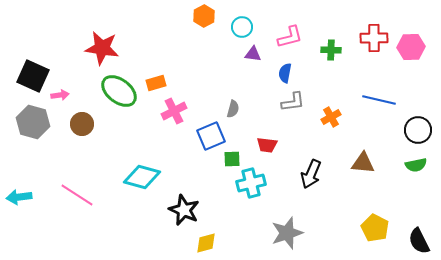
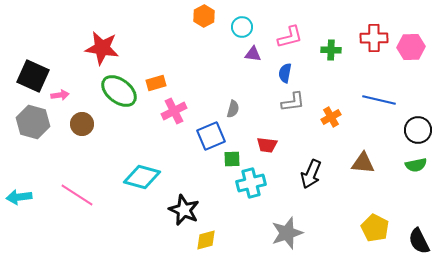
yellow diamond: moved 3 px up
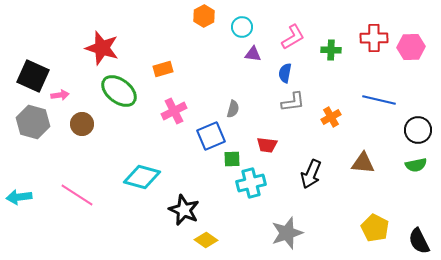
pink L-shape: moved 3 px right; rotated 16 degrees counterclockwise
red star: rotated 8 degrees clockwise
orange rectangle: moved 7 px right, 14 px up
yellow diamond: rotated 50 degrees clockwise
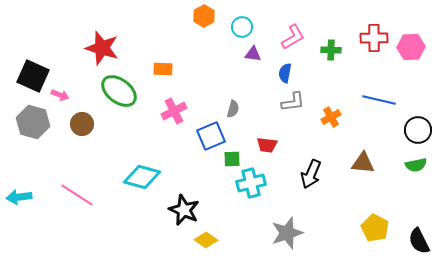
orange rectangle: rotated 18 degrees clockwise
pink arrow: rotated 30 degrees clockwise
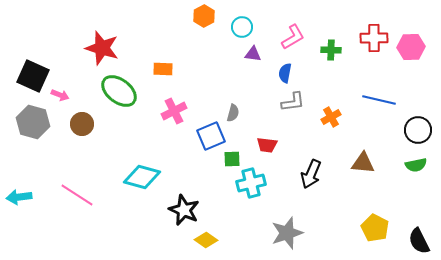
gray semicircle: moved 4 px down
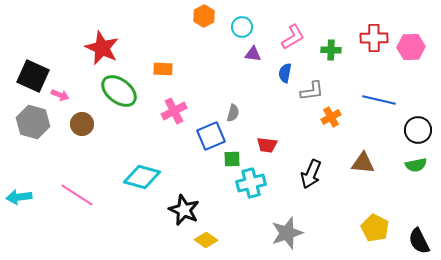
red star: rotated 8 degrees clockwise
gray L-shape: moved 19 px right, 11 px up
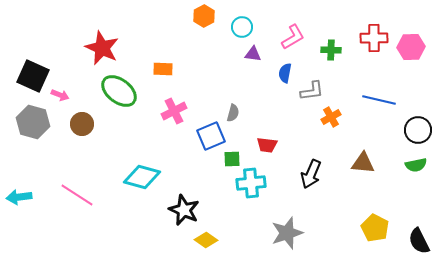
cyan cross: rotated 8 degrees clockwise
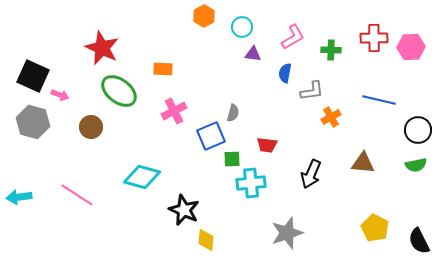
brown circle: moved 9 px right, 3 px down
yellow diamond: rotated 60 degrees clockwise
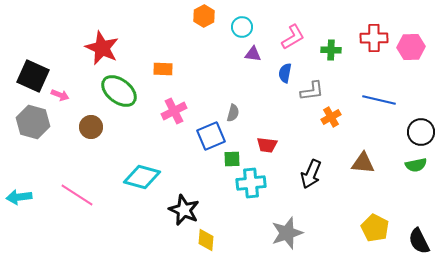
black circle: moved 3 px right, 2 px down
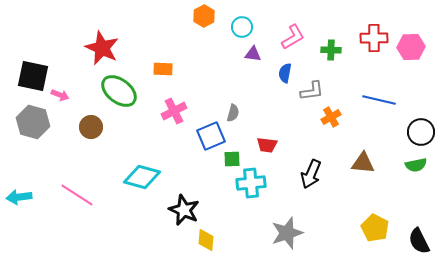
black square: rotated 12 degrees counterclockwise
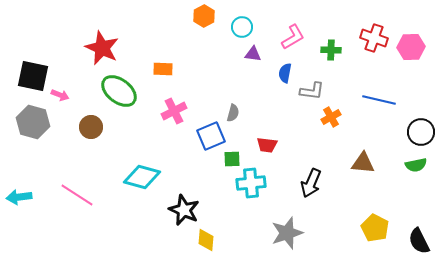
red cross: rotated 20 degrees clockwise
gray L-shape: rotated 15 degrees clockwise
black arrow: moved 9 px down
